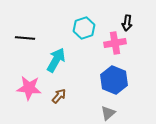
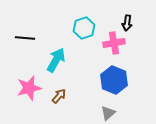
pink cross: moved 1 px left
pink star: rotated 20 degrees counterclockwise
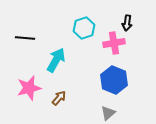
brown arrow: moved 2 px down
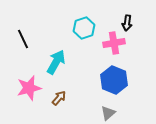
black line: moved 2 px left, 1 px down; rotated 60 degrees clockwise
cyan arrow: moved 2 px down
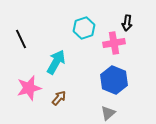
black line: moved 2 px left
